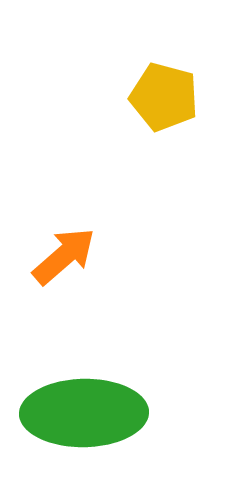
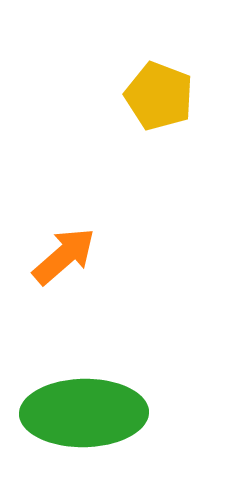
yellow pentagon: moved 5 px left, 1 px up; rotated 6 degrees clockwise
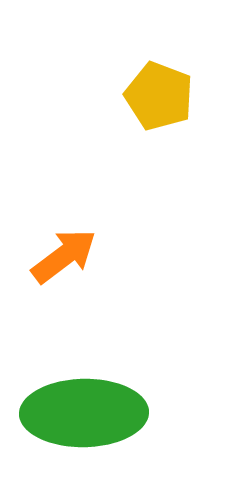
orange arrow: rotated 4 degrees clockwise
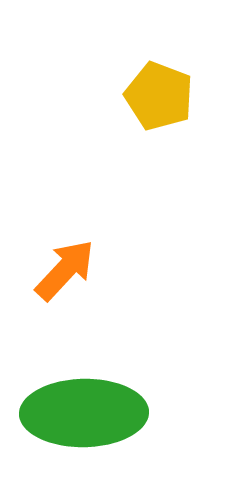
orange arrow: moved 1 px right, 14 px down; rotated 10 degrees counterclockwise
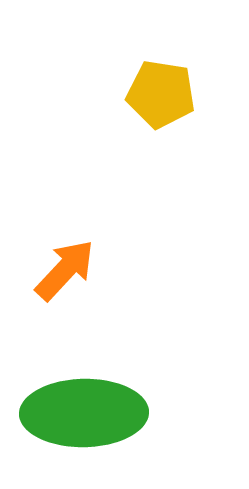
yellow pentagon: moved 2 px right, 2 px up; rotated 12 degrees counterclockwise
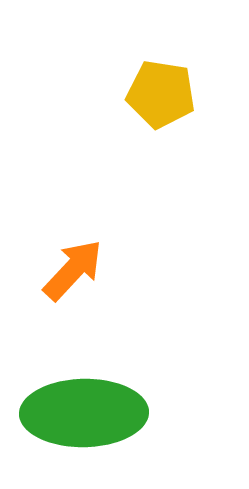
orange arrow: moved 8 px right
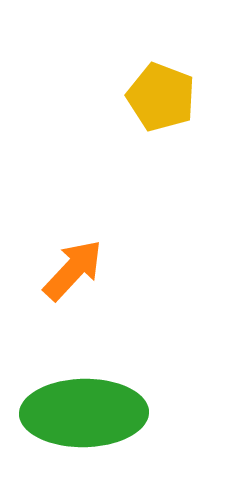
yellow pentagon: moved 3 px down; rotated 12 degrees clockwise
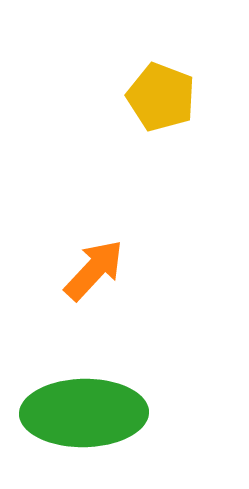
orange arrow: moved 21 px right
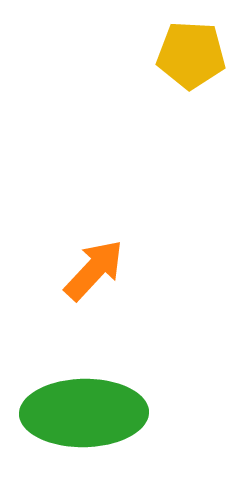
yellow pentagon: moved 30 px right, 42 px up; rotated 18 degrees counterclockwise
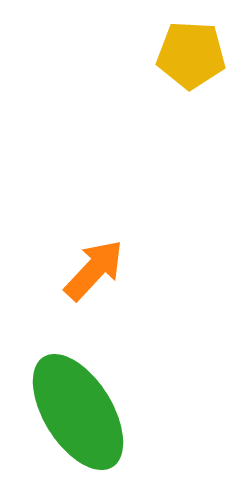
green ellipse: moved 6 px left, 1 px up; rotated 59 degrees clockwise
